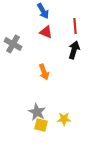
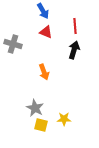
gray cross: rotated 12 degrees counterclockwise
gray star: moved 2 px left, 4 px up
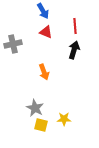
gray cross: rotated 30 degrees counterclockwise
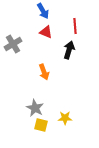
gray cross: rotated 18 degrees counterclockwise
black arrow: moved 5 px left
yellow star: moved 1 px right, 1 px up
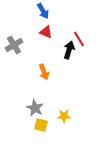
red line: moved 4 px right, 13 px down; rotated 28 degrees counterclockwise
gray cross: moved 1 px right, 1 px down
yellow star: moved 1 px left, 2 px up
